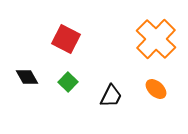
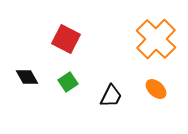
green square: rotated 12 degrees clockwise
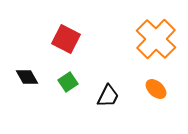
black trapezoid: moved 3 px left
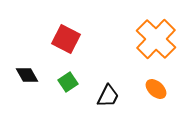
black diamond: moved 2 px up
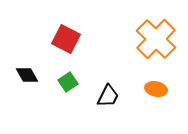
orange ellipse: rotated 30 degrees counterclockwise
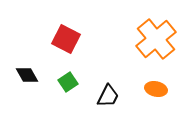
orange cross: rotated 6 degrees clockwise
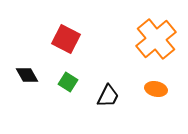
green square: rotated 24 degrees counterclockwise
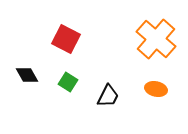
orange cross: rotated 9 degrees counterclockwise
